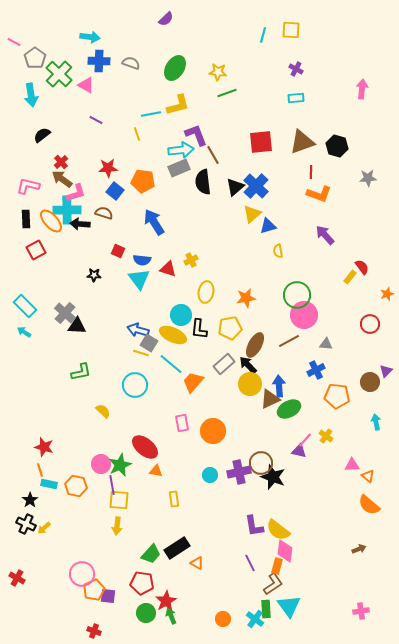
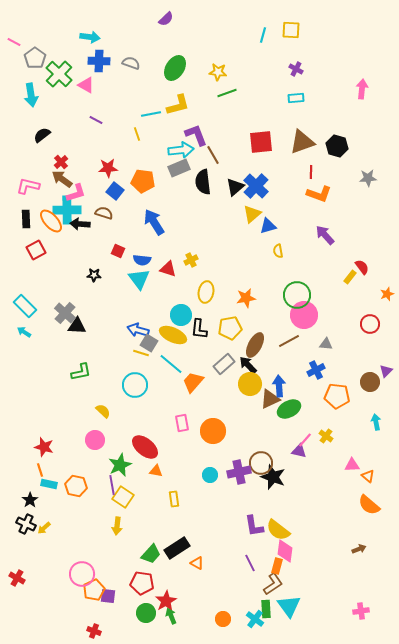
pink circle at (101, 464): moved 6 px left, 24 px up
yellow square at (119, 500): moved 4 px right, 3 px up; rotated 30 degrees clockwise
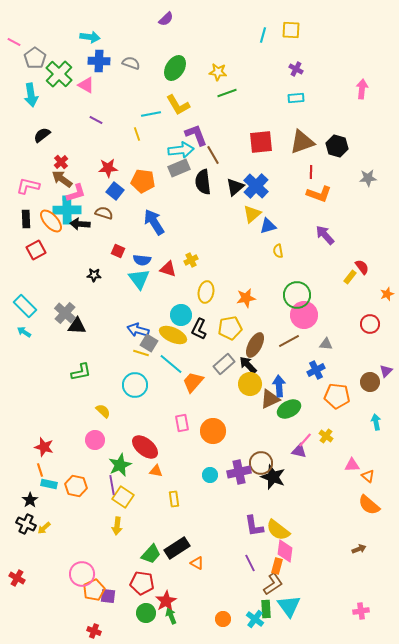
yellow L-shape at (178, 105): rotated 75 degrees clockwise
black L-shape at (199, 329): rotated 20 degrees clockwise
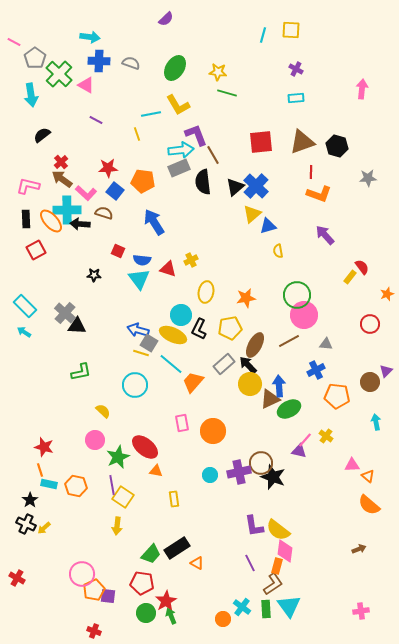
green line at (227, 93): rotated 36 degrees clockwise
pink L-shape at (76, 193): moved 10 px right; rotated 60 degrees clockwise
green star at (120, 465): moved 2 px left, 8 px up
cyan cross at (255, 619): moved 13 px left, 12 px up
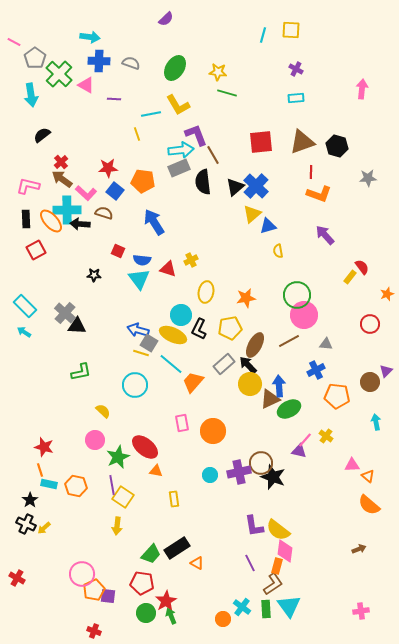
purple line at (96, 120): moved 18 px right, 21 px up; rotated 24 degrees counterclockwise
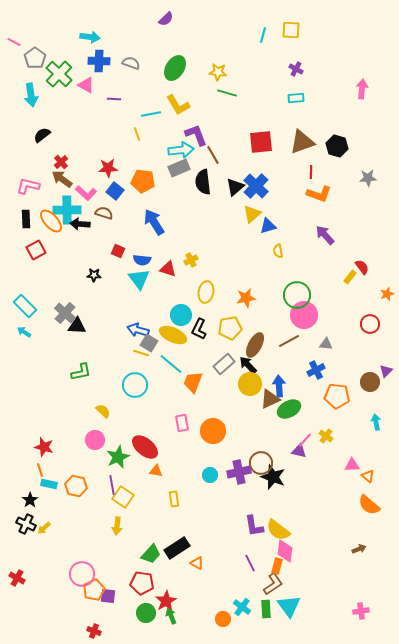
orange trapezoid at (193, 382): rotated 20 degrees counterclockwise
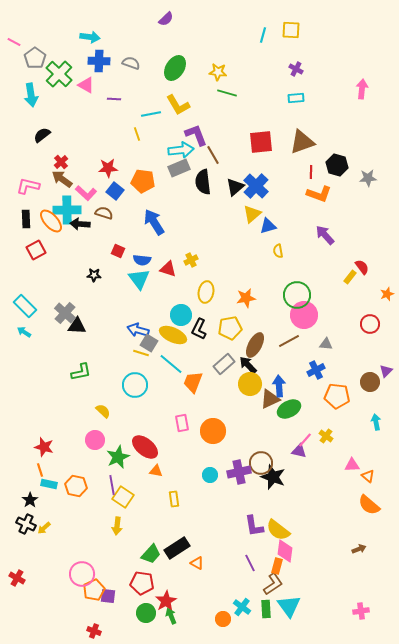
black hexagon at (337, 146): moved 19 px down
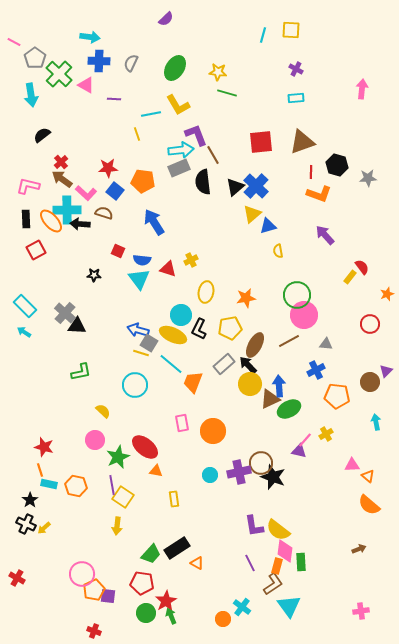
gray semicircle at (131, 63): rotated 84 degrees counterclockwise
yellow cross at (326, 436): moved 2 px up; rotated 24 degrees clockwise
green rectangle at (266, 609): moved 35 px right, 47 px up
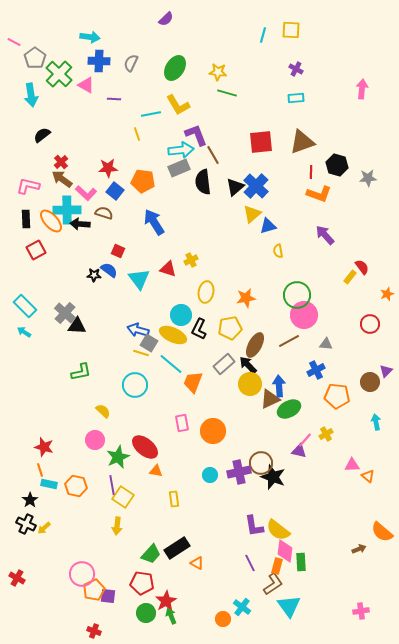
blue semicircle at (142, 260): moved 33 px left, 10 px down; rotated 150 degrees counterclockwise
orange semicircle at (369, 505): moved 13 px right, 27 px down
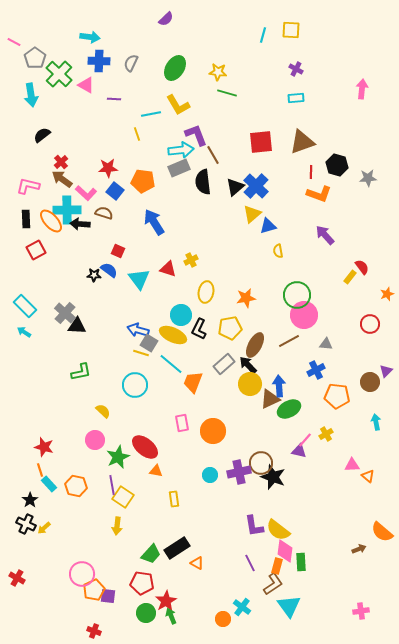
cyan rectangle at (49, 484): rotated 35 degrees clockwise
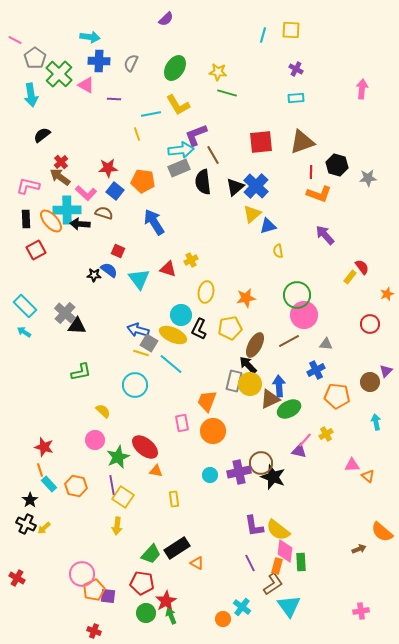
pink line at (14, 42): moved 1 px right, 2 px up
purple L-shape at (196, 135): rotated 90 degrees counterclockwise
brown arrow at (62, 179): moved 2 px left, 2 px up
gray rectangle at (224, 364): moved 10 px right, 17 px down; rotated 35 degrees counterclockwise
orange trapezoid at (193, 382): moved 14 px right, 19 px down
